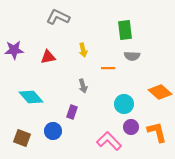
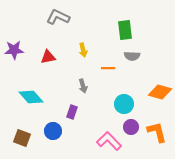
orange diamond: rotated 25 degrees counterclockwise
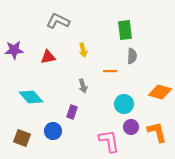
gray L-shape: moved 4 px down
gray semicircle: rotated 91 degrees counterclockwise
orange line: moved 2 px right, 3 px down
pink L-shape: rotated 35 degrees clockwise
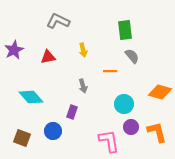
purple star: rotated 24 degrees counterclockwise
gray semicircle: rotated 42 degrees counterclockwise
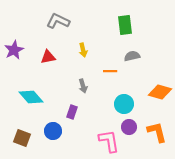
green rectangle: moved 5 px up
gray semicircle: rotated 63 degrees counterclockwise
purple circle: moved 2 px left
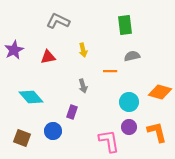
cyan circle: moved 5 px right, 2 px up
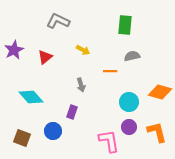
green rectangle: rotated 12 degrees clockwise
yellow arrow: rotated 48 degrees counterclockwise
red triangle: moved 3 px left; rotated 28 degrees counterclockwise
gray arrow: moved 2 px left, 1 px up
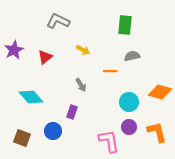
gray arrow: rotated 16 degrees counterclockwise
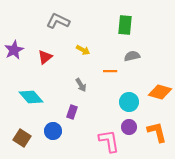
brown square: rotated 12 degrees clockwise
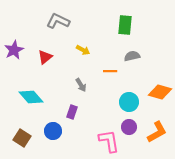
orange L-shape: rotated 75 degrees clockwise
